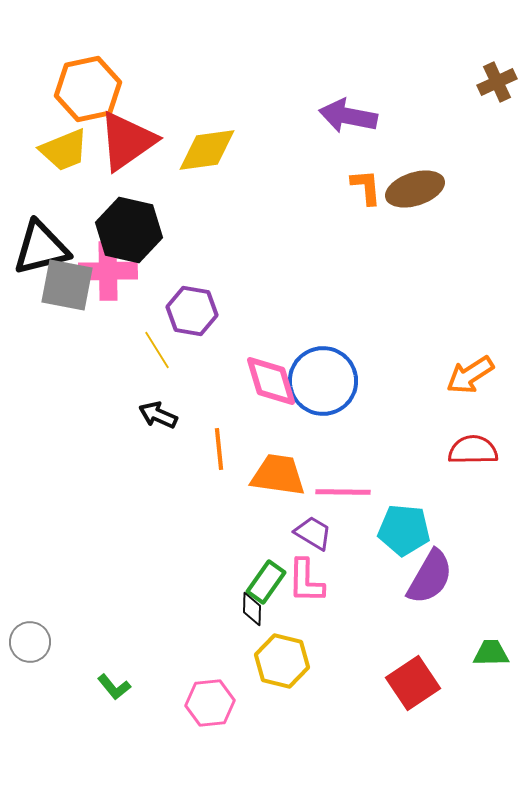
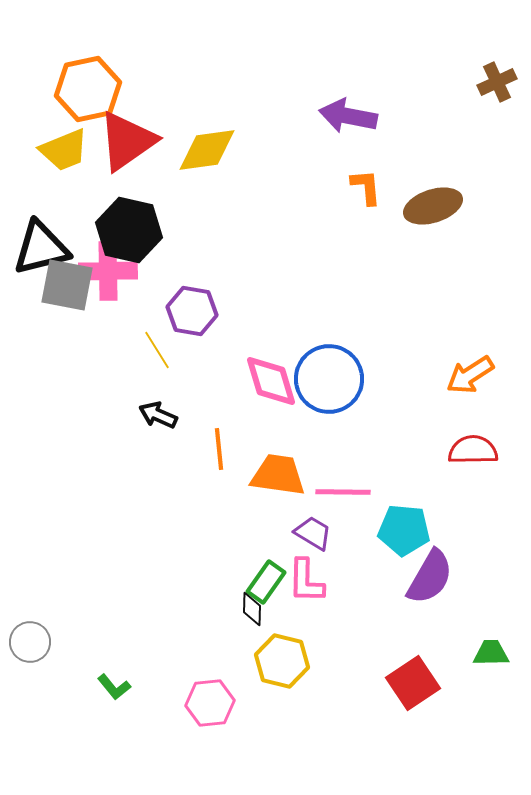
brown ellipse: moved 18 px right, 17 px down
blue circle: moved 6 px right, 2 px up
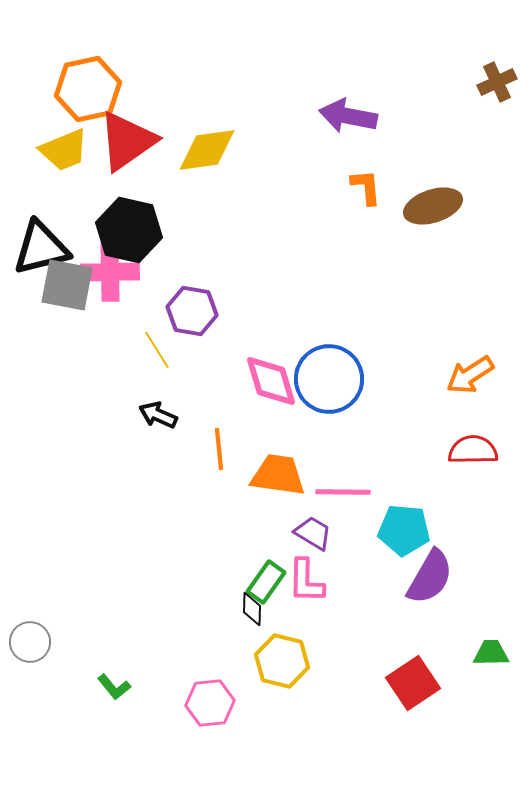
pink cross: moved 2 px right, 1 px down
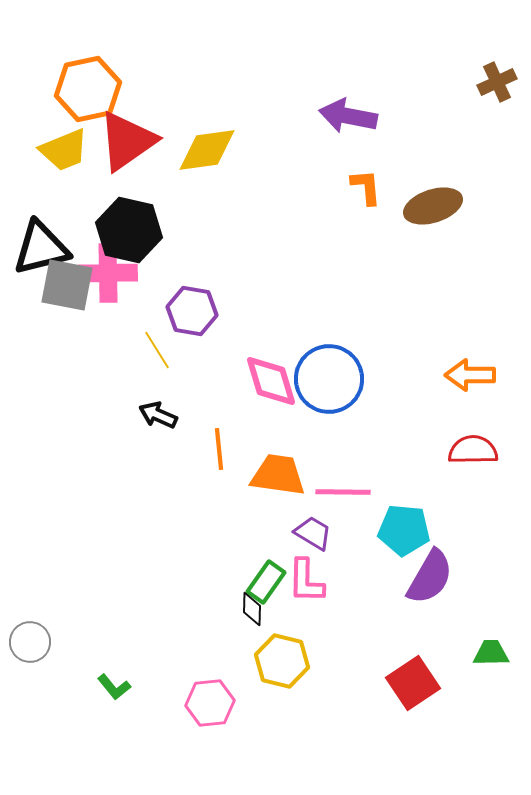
pink cross: moved 2 px left, 1 px down
orange arrow: rotated 33 degrees clockwise
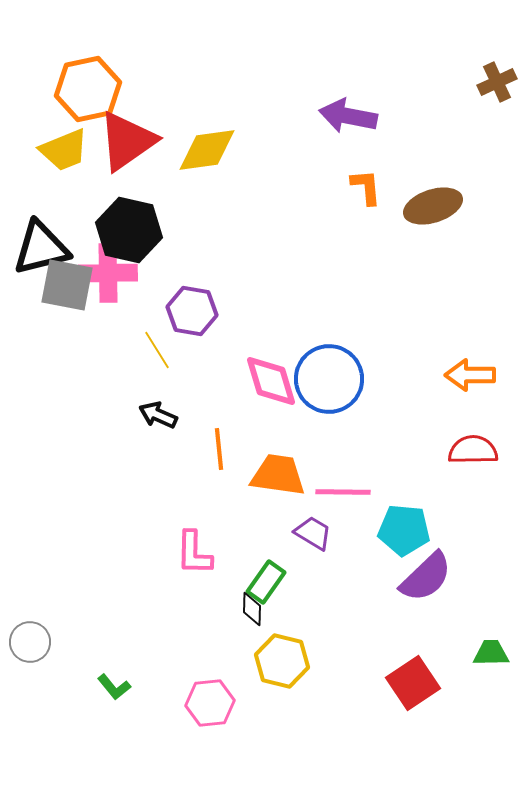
purple semicircle: moved 4 px left; rotated 16 degrees clockwise
pink L-shape: moved 112 px left, 28 px up
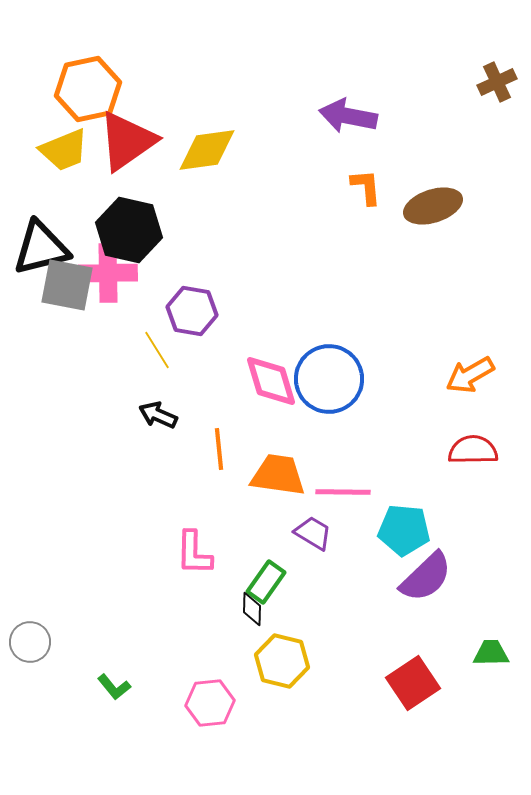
orange arrow: rotated 30 degrees counterclockwise
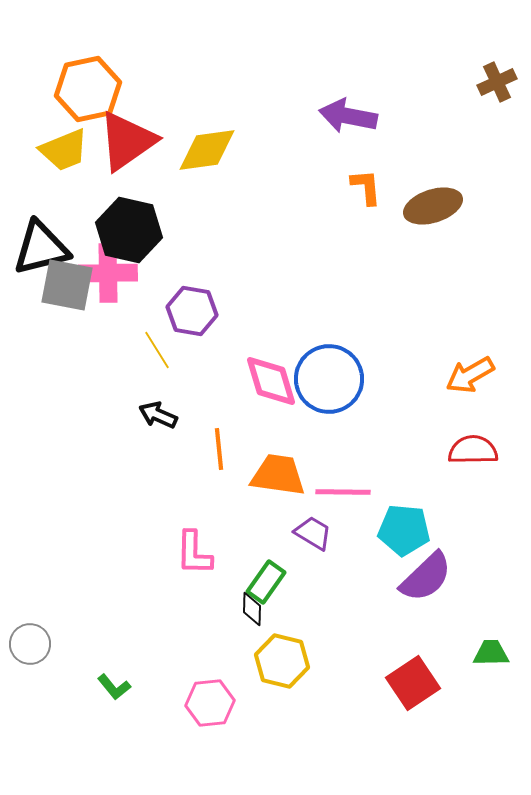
gray circle: moved 2 px down
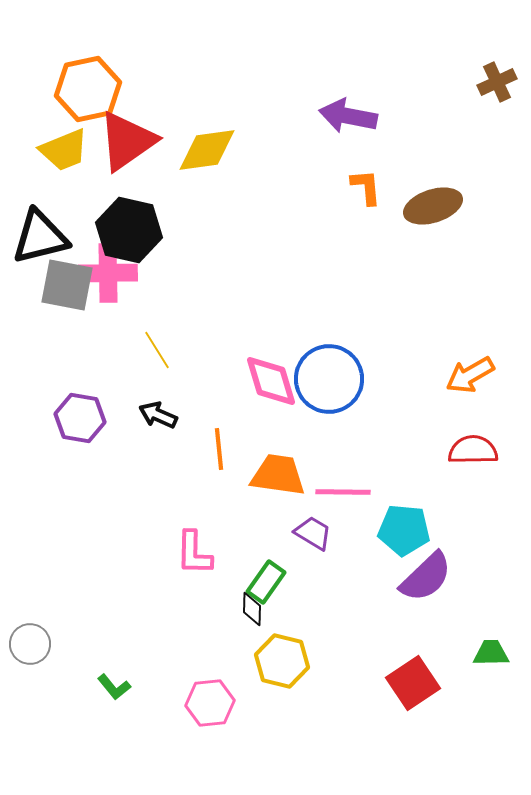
black triangle: moved 1 px left, 11 px up
purple hexagon: moved 112 px left, 107 px down
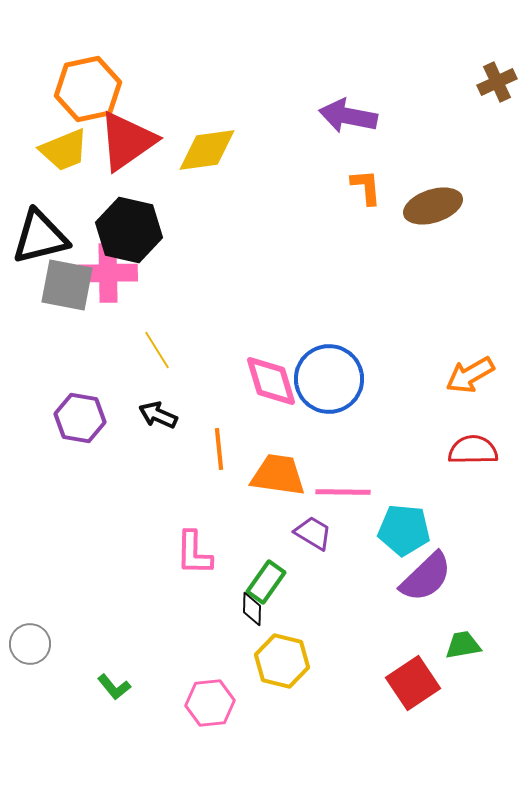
green trapezoid: moved 28 px left, 8 px up; rotated 9 degrees counterclockwise
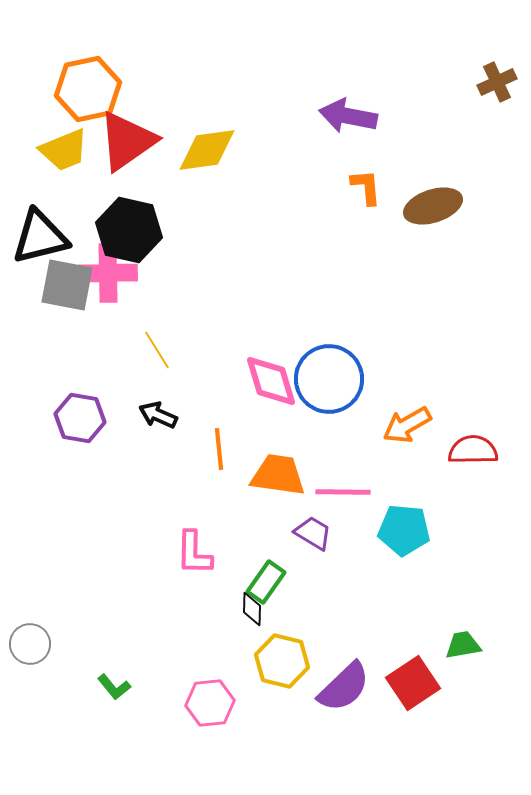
orange arrow: moved 63 px left, 50 px down
purple semicircle: moved 82 px left, 110 px down
